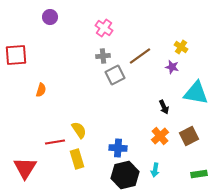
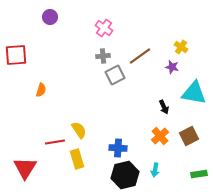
cyan triangle: moved 2 px left
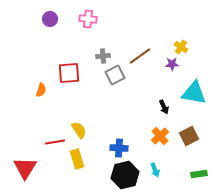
purple circle: moved 2 px down
pink cross: moved 16 px left, 9 px up; rotated 30 degrees counterclockwise
red square: moved 53 px right, 18 px down
purple star: moved 3 px up; rotated 16 degrees counterclockwise
blue cross: moved 1 px right
cyan arrow: rotated 32 degrees counterclockwise
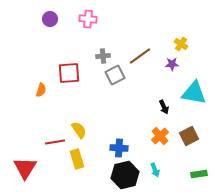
yellow cross: moved 3 px up
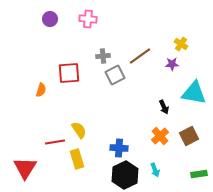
black hexagon: rotated 12 degrees counterclockwise
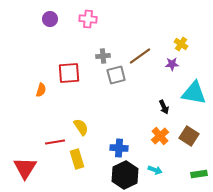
gray square: moved 1 px right; rotated 12 degrees clockwise
yellow semicircle: moved 2 px right, 3 px up
brown square: rotated 30 degrees counterclockwise
cyan arrow: rotated 48 degrees counterclockwise
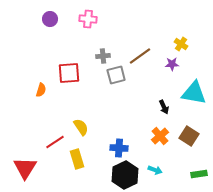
red line: rotated 24 degrees counterclockwise
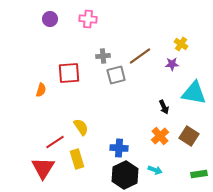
red triangle: moved 18 px right
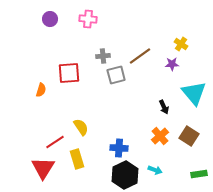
cyan triangle: rotated 40 degrees clockwise
